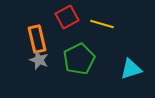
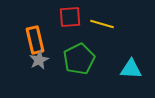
red square: moved 3 px right; rotated 25 degrees clockwise
orange rectangle: moved 2 px left, 1 px down
gray star: rotated 24 degrees clockwise
cyan triangle: rotated 20 degrees clockwise
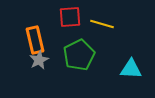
green pentagon: moved 4 px up
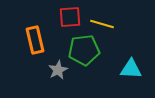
green pentagon: moved 5 px right, 5 px up; rotated 20 degrees clockwise
gray star: moved 19 px right, 10 px down
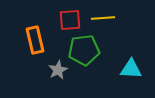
red square: moved 3 px down
yellow line: moved 1 px right, 6 px up; rotated 20 degrees counterclockwise
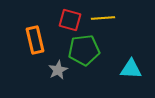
red square: rotated 20 degrees clockwise
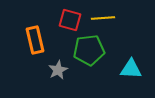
green pentagon: moved 5 px right
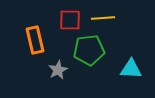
red square: rotated 15 degrees counterclockwise
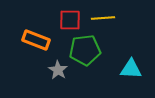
orange rectangle: moved 1 px right; rotated 56 degrees counterclockwise
green pentagon: moved 4 px left
gray star: rotated 12 degrees counterclockwise
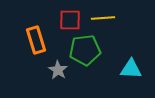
orange rectangle: rotated 52 degrees clockwise
